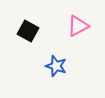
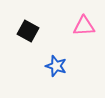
pink triangle: moved 6 px right; rotated 25 degrees clockwise
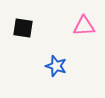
black square: moved 5 px left, 3 px up; rotated 20 degrees counterclockwise
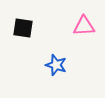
blue star: moved 1 px up
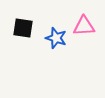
blue star: moved 27 px up
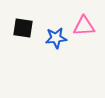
blue star: rotated 25 degrees counterclockwise
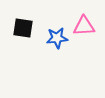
blue star: moved 1 px right
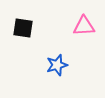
blue star: moved 27 px down; rotated 10 degrees counterclockwise
